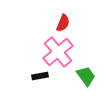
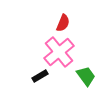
pink cross: moved 1 px right
black rectangle: rotated 21 degrees counterclockwise
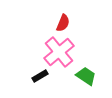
green trapezoid: rotated 20 degrees counterclockwise
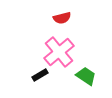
red semicircle: moved 1 px left, 5 px up; rotated 54 degrees clockwise
black rectangle: moved 1 px up
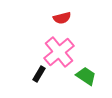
black rectangle: moved 1 px left, 1 px up; rotated 28 degrees counterclockwise
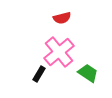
green trapezoid: moved 2 px right, 3 px up
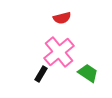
black rectangle: moved 2 px right
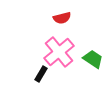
green trapezoid: moved 5 px right, 14 px up
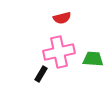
pink cross: rotated 28 degrees clockwise
green trapezoid: rotated 30 degrees counterclockwise
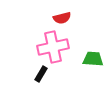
pink cross: moved 6 px left, 5 px up
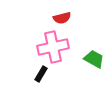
green trapezoid: moved 1 px right; rotated 25 degrees clockwise
